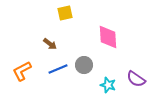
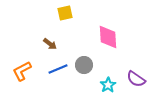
cyan star: rotated 21 degrees clockwise
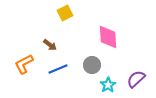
yellow square: rotated 14 degrees counterclockwise
brown arrow: moved 1 px down
gray circle: moved 8 px right
orange L-shape: moved 2 px right, 7 px up
purple semicircle: rotated 102 degrees clockwise
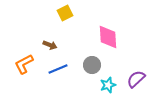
brown arrow: rotated 16 degrees counterclockwise
cyan star: rotated 14 degrees clockwise
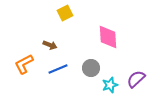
gray circle: moved 1 px left, 3 px down
cyan star: moved 2 px right
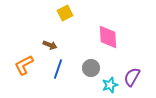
orange L-shape: moved 1 px down
blue line: rotated 48 degrees counterclockwise
purple semicircle: moved 4 px left, 2 px up; rotated 18 degrees counterclockwise
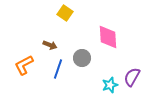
yellow square: rotated 28 degrees counterclockwise
gray circle: moved 9 px left, 10 px up
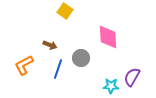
yellow square: moved 2 px up
gray circle: moved 1 px left
cyan star: moved 1 px right, 1 px down; rotated 21 degrees clockwise
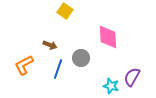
cyan star: rotated 14 degrees clockwise
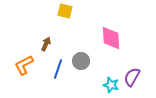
yellow square: rotated 21 degrees counterclockwise
pink diamond: moved 3 px right, 1 px down
brown arrow: moved 4 px left, 1 px up; rotated 88 degrees counterclockwise
gray circle: moved 3 px down
cyan star: moved 1 px up
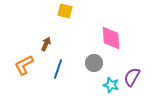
gray circle: moved 13 px right, 2 px down
